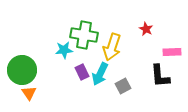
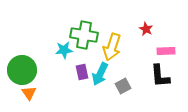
pink rectangle: moved 6 px left, 1 px up
purple rectangle: rotated 14 degrees clockwise
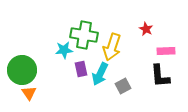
purple rectangle: moved 1 px left, 3 px up
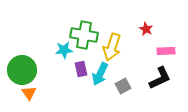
black L-shape: moved 2 px down; rotated 110 degrees counterclockwise
